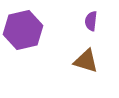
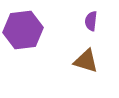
purple hexagon: rotated 6 degrees clockwise
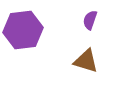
purple semicircle: moved 1 px left, 1 px up; rotated 12 degrees clockwise
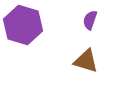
purple hexagon: moved 5 px up; rotated 24 degrees clockwise
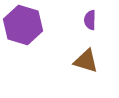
purple semicircle: rotated 18 degrees counterclockwise
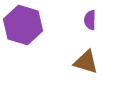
brown triangle: moved 1 px down
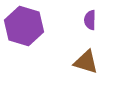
purple hexagon: moved 1 px right, 1 px down
